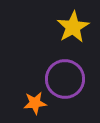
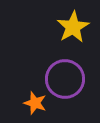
orange star: rotated 25 degrees clockwise
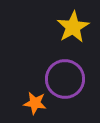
orange star: rotated 10 degrees counterclockwise
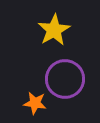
yellow star: moved 19 px left, 3 px down
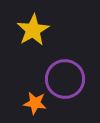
yellow star: moved 21 px left
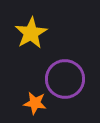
yellow star: moved 2 px left, 3 px down
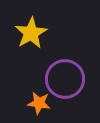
orange star: moved 4 px right
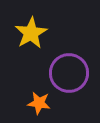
purple circle: moved 4 px right, 6 px up
